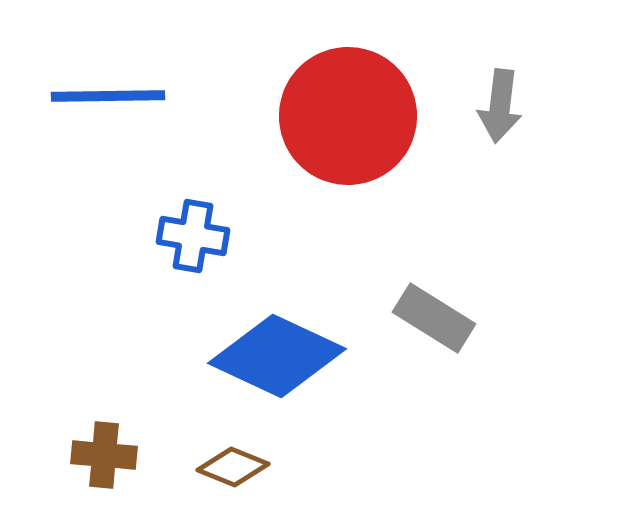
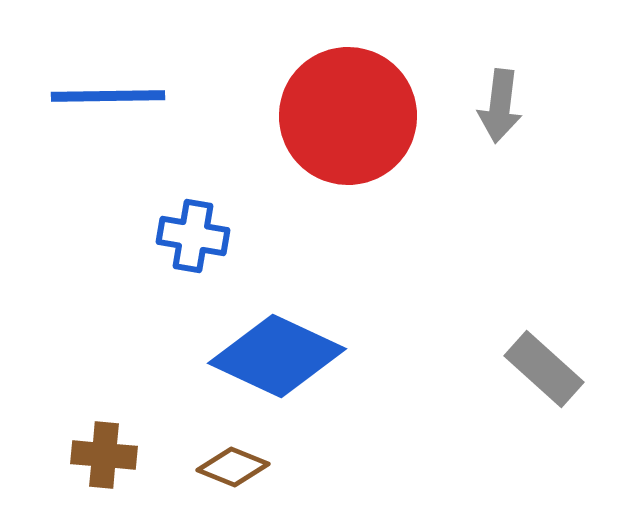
gray rectangle: moved 110 px right, 51 px down; rotated 10 degrees clockwise
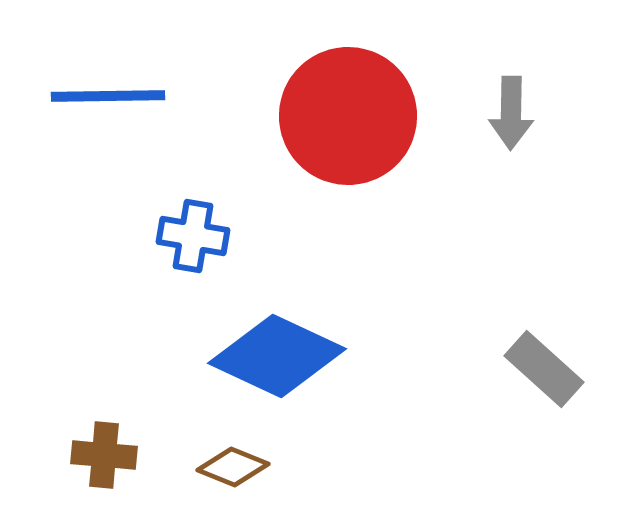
gray arrow: moved 11 px right, 7 px down; rotated 6 degrees counterclockwise
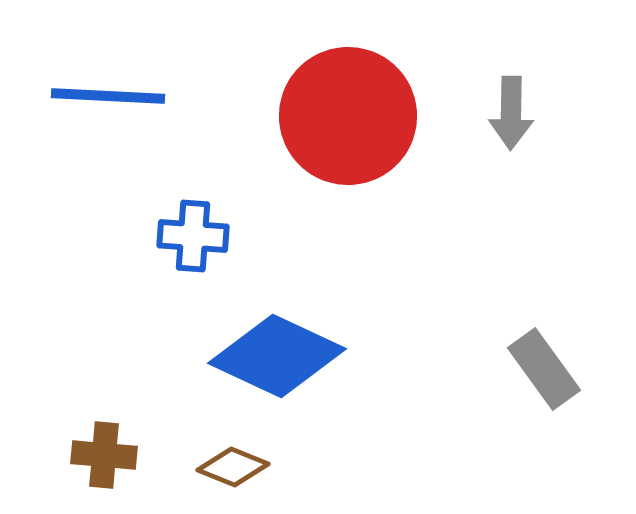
blue line: rotated 4 degrees clockwise
blue cross: rotated 6 degrees counterclockwise
gray rectangle: rotated 12 degrees clockwise
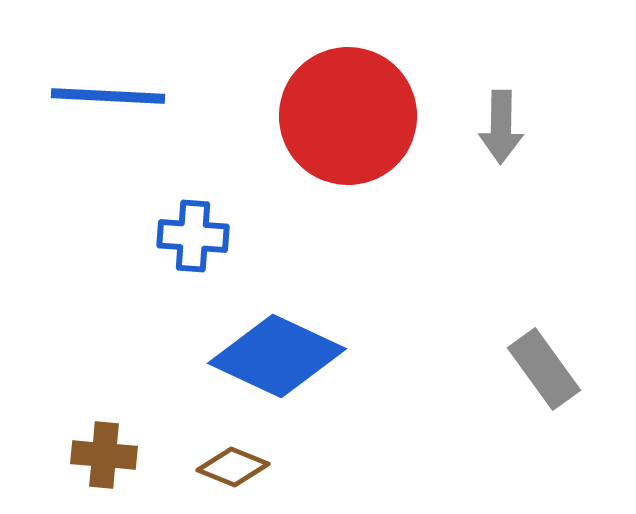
gray arrow: moved 10 px left, 14 px down
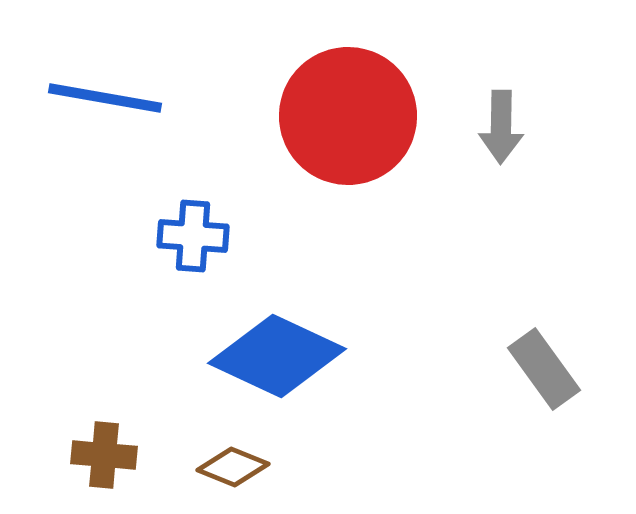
blue line: moved 3 px left, 2 px down; rotated 7 degrees clockwise
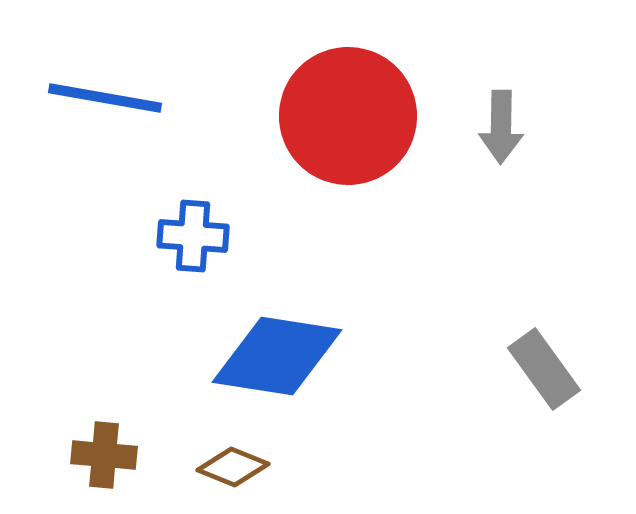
blue diamond: rotated 16 degrees counterclockwise
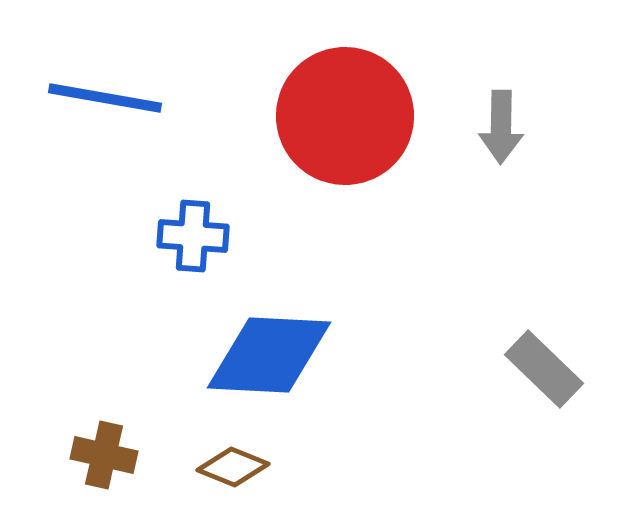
red circle: moved 3 px left
blue diamond: moved 8 px left, 1 px up; rotated 6 degrees counterclockwise
gray rectangle: rotated 10 degrees counterclockwise
brown cross: rotated 8 degrees clockwise
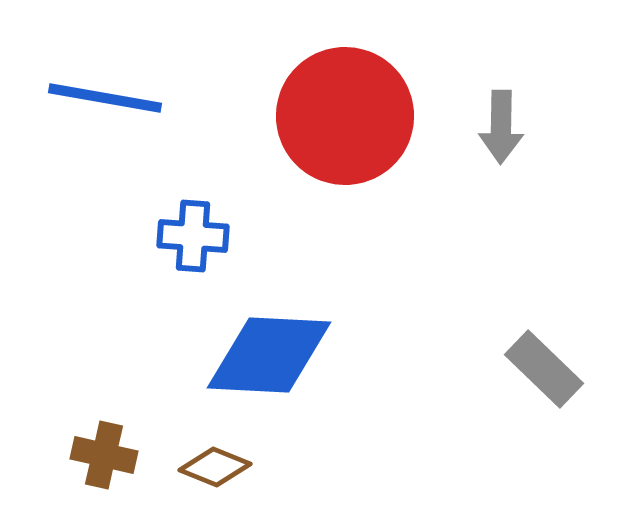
brown diamond: moved 18 px left
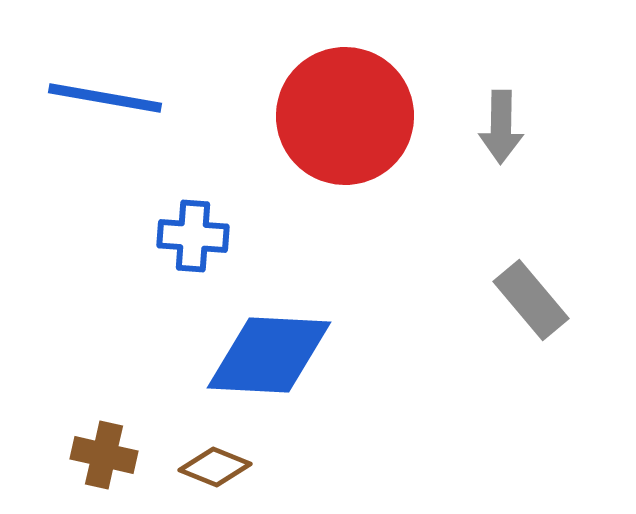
gray rectangle: moved 13 px left, 69 px up; rotated 6 degrees clockwise
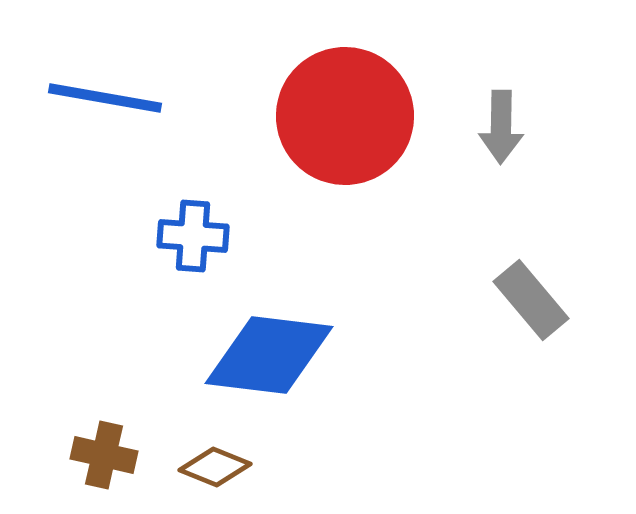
blue diamond: rotated 4 degrees clockwise
